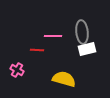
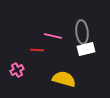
pink line: rotated 12 degrees clockwise
white rectangle: moved 1 px left
pink cross: rotated 32 degrees clockwise
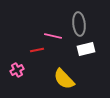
gray ellipse: moved 3 px left, 8 px up
red line: rotated 16 degrees counterclockwise
yellow semicircle: rotated 150 degrees counterclockwise
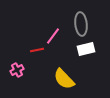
gray ellipse: moved 2 px right
pink line: rotated 66 degrees counterclockwise
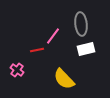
pink cross: rotated 24 degrees counterclockwise
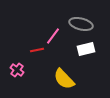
gray ellipse: rotated 70 degrees counterclockwise
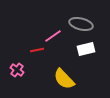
pink line: rotated 18 degrees clockwise
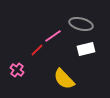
red line: rotated 32 degrees counterclockwise
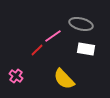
white rectangle: rotated 24 degrees clockwise
pink cross: moved 1 px left, 6 px down
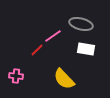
pink cross: rotated 32 degrees counterclockwise
